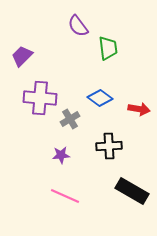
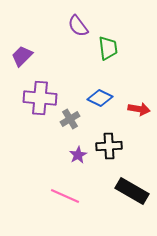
blue diamond: rotated 10 degrees counterclockwise
purple star: moved 17 px right; rotated 24 degrees counterclockwise
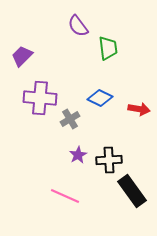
black cross: moved 14 px down
black rectangle: rotated 24 degrees clockwise
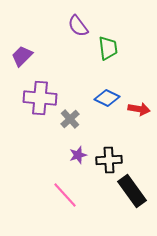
blue diamond: moved 7 px right
gray cross: rotated 12 degrees counterclockwise
purple star: rotated 12 degrees clockwise
pink line: moved 1 px up; rotated 24 degrees clockwise
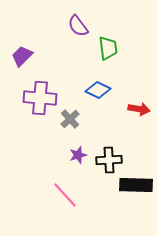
blue diamond: moved 9 px left, 8 px up
black rectangle: moved 4 px right, 6 px up; rotated 52 degrees counterclockwise
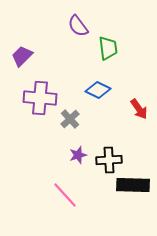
red arrow: rotated 45 degrees clockwise
black rectangle: moved 3 px left
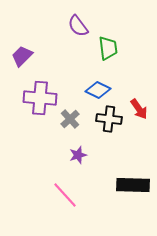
black cross: moved 41 px up; rotated 10 degrees clockwise
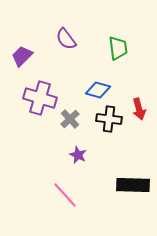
purple semicircle: moved 12 px left, 13 px down
green trapezoid: moved 10 px right
blue diamond: rotated 10 degrees counterclockwise
purple cross: rotated 12 degrees clockwise
red arrow: rotated 20 degrees clockwise
purple star: rotated 30 degrees counterclockwise
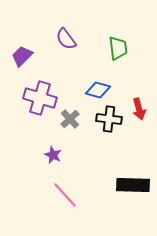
purple star: moved 25 px left
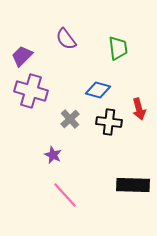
purple cross: moved 9 px left, 7 px up
black cross: moved 3 px down
